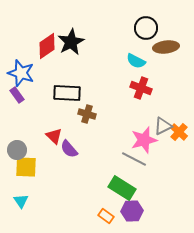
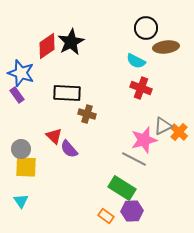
gray circle: moved 4 px right, 1 px up
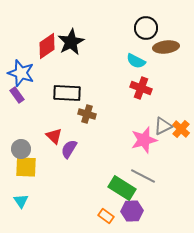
orange cross: moved 2 px right, 3 px up
purple semicircle: rotated 72 degrees clockwise
gray line: moved 9 px right, 17 px down
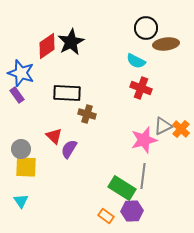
brown ellipse: moved 3 px up
gray line: rotated 70 degrees clockwise
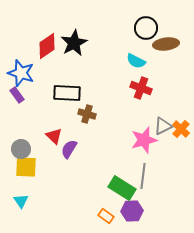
black star: moved 3 px right, 1 px down
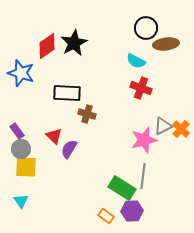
purple rectangle: moved 36 px down
